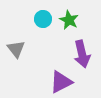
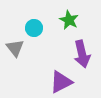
cyan circle: moved 9 px left, 9 px down
gray triangle: moved 1 px left, 1 px up
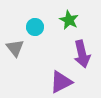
cyan circle: moved 1 px right, 1 px up
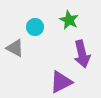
gray triangle: rotated 24 degrees counterclockwise
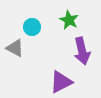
cyan circle: moved 3 px left
purple arrow: moved 3 px up
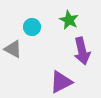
gray triangle: moved 2 px left, 1 px down
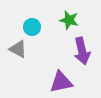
green star: rotated 12 degrees counterclockwise
gray triangle: moved 5 px right
purple triangle: rotated 15 degrees clockwise
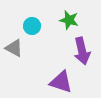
cyan circle: moved 1 px up
gray triangle: moved 4 px left, 1 px up
purple triangle: rotated 30 degrees clockwise
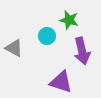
cyan circle: moved 15 px right, 10 px down
